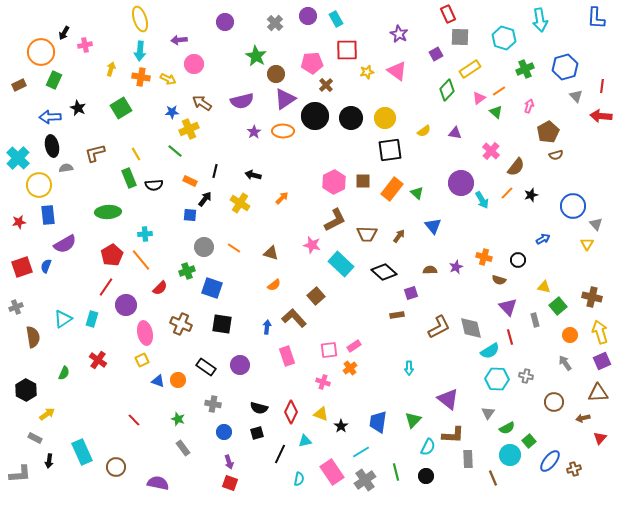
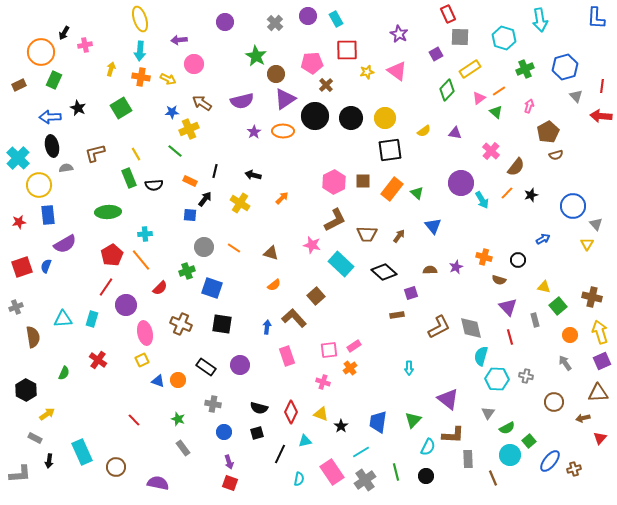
cyan triangle at (63, 319): rotated 30 degrees clockwise
cyan semicircle at (490, 351): moved 9 px left, 5 px down; rotated 138 degrees clockwise
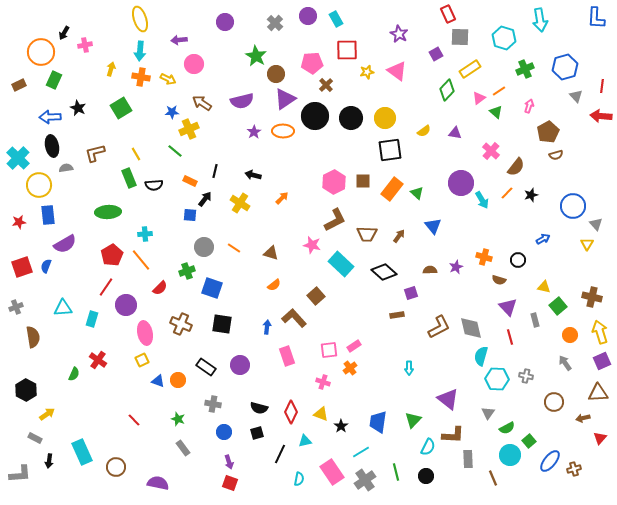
cyan triangle at (63, 319): moved 11 px up
green semicircle at (64, 373): moved 10 px right, 1 px down
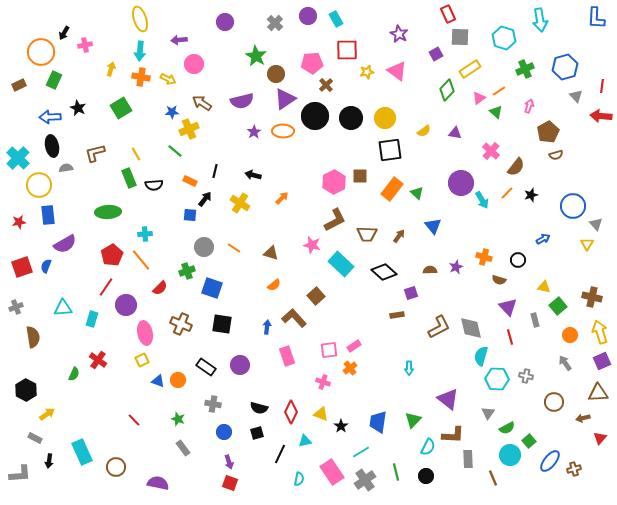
brown square at (363, 181): moved 3 px left, 5 px up
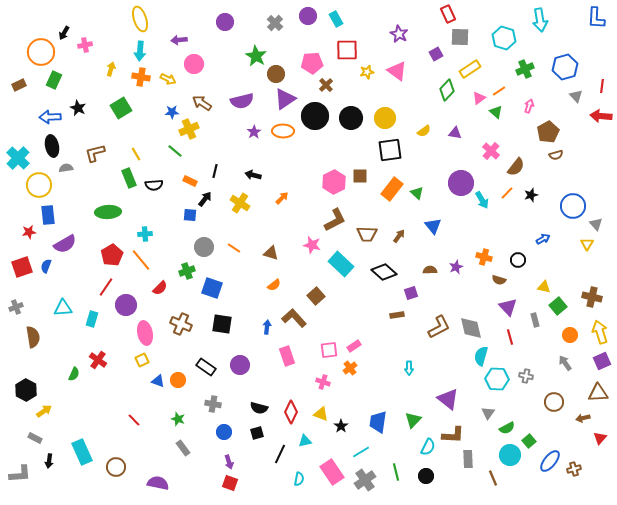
red star at (19, 222): moved 10 px right, 10 px down
yellow arrow at (47, 414): moved 3 px left, 3 px up
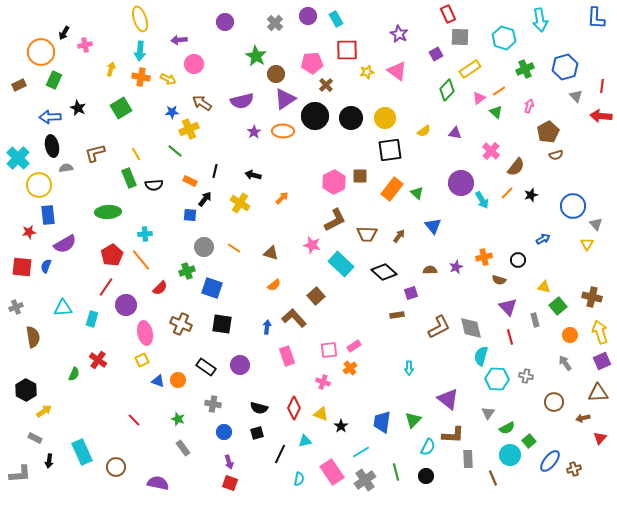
orange cross at (484, 257): rotated 28 degrees counterclockwise
red square at (22, 267): rotated 25 degrees clockwise
red diamond at (291, 412): moved 3 px right, 4 px up
blue trapezoid at (378, 422): moved 4 px right
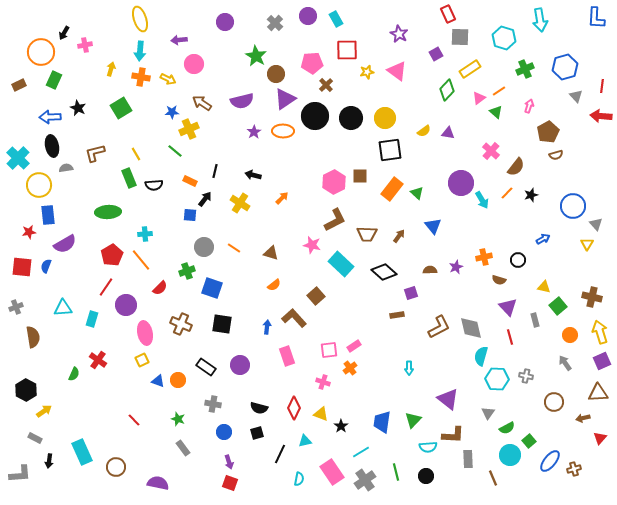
purple triangle at (455, 133): moved 7 px left
cyan semicircle at (428, 447): rotated 60 degrees clockwise
